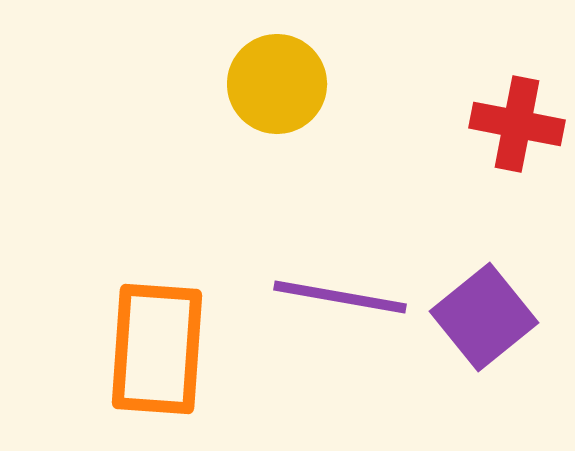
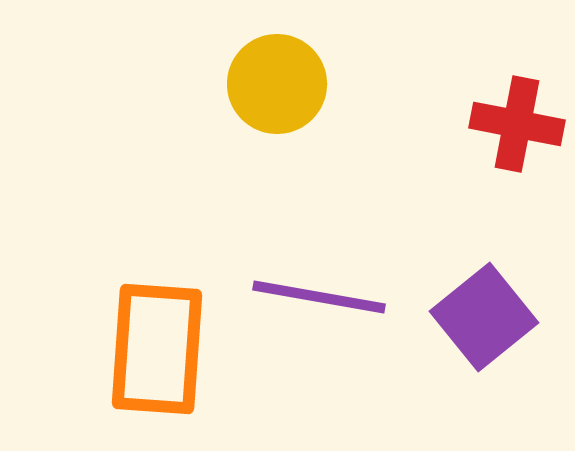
purple line: moved 21 px left
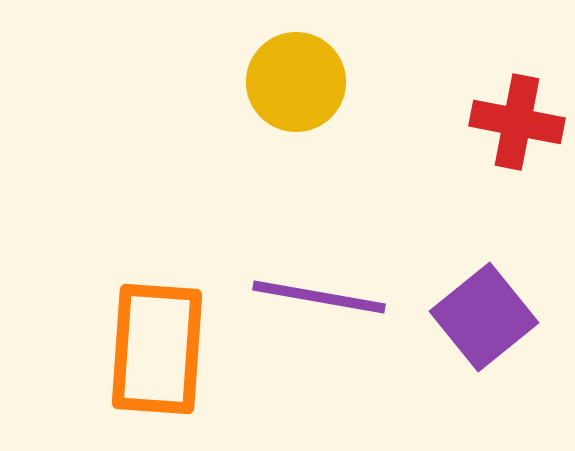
yellow circle: moved 19 px right, 2 px up
red cross: moved 2 px up
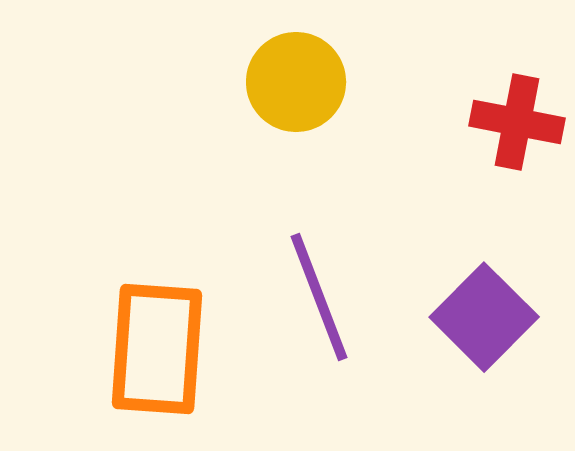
purple line: rotated 59 degrees clockwise
purple square: rotated 6 degrees counterclockwise
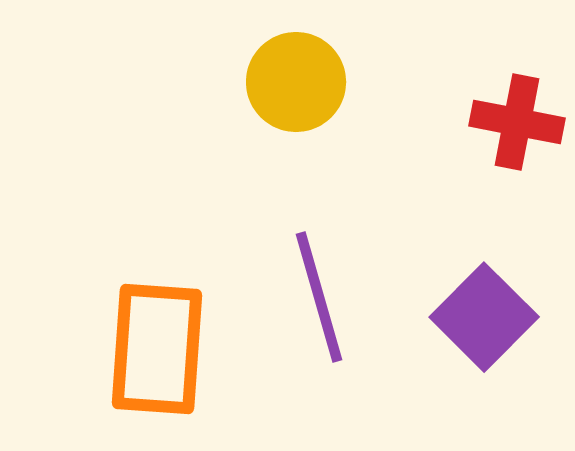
purple line: rotated 5 degrees clockwise
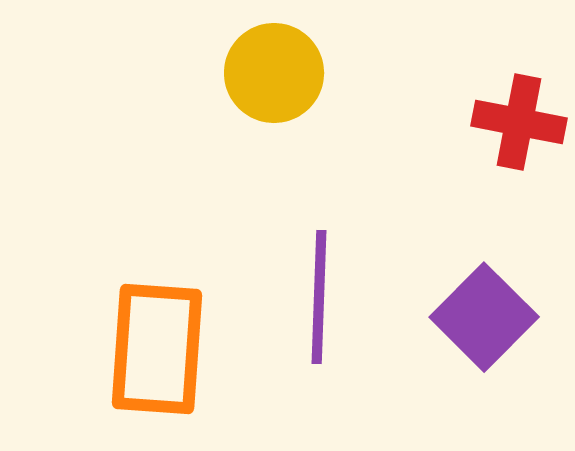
yellow circle: moved 22 px left, 9 px up
red cross: moved 2 px right
purple line: rotated 18 degrees clockwise
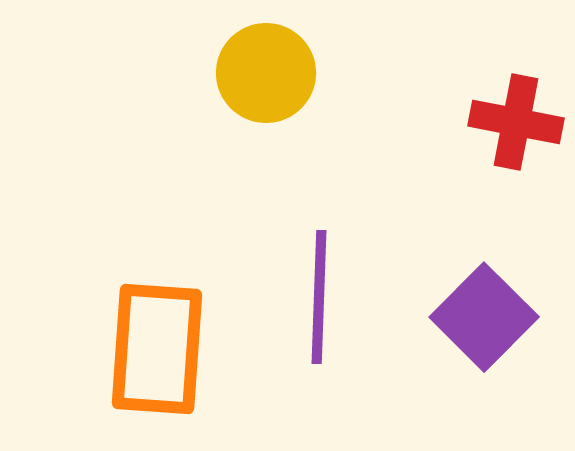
yellow circle: moved 8 px left
red cross: moved 3 px left
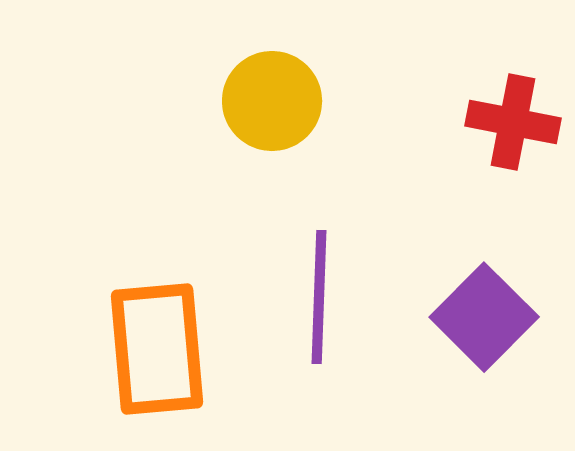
yellow circle: moved 6 px right, 28 px down
red cross: moved 3 px left
orange rectangle: rotated 9 degrees counterclockwise
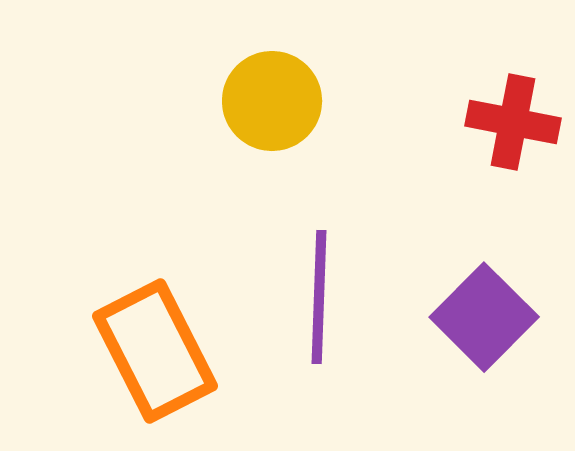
orange rectangle: moved 2 px left, 2 px down; rotated 22 degrees counterclockwise
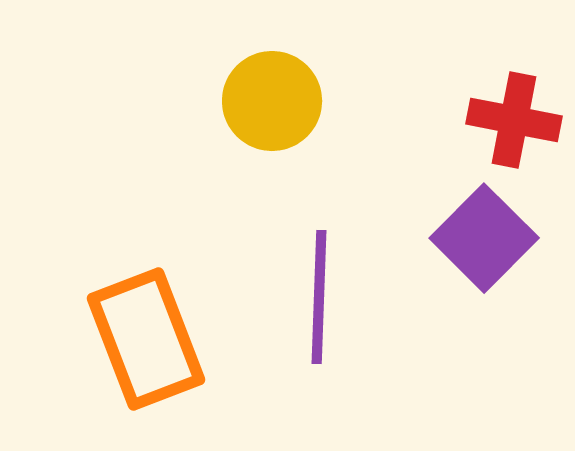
red cross: moved 1 px right, 2 px up
purple square: moved 79 px up
orange rectangle: moved 9 px left, 12 px up; rotated 6 degrees clockwise
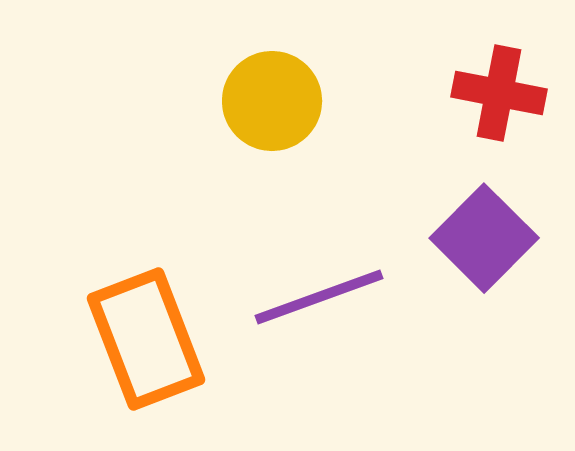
red cross: moved 15 px left, 27 px up
purple line: rotated 68 degrees clockwise
